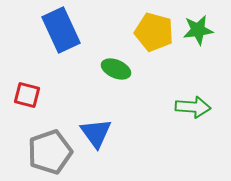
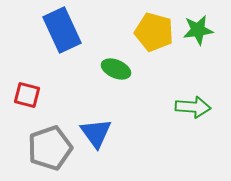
blue rectangle: moved 1 px right
gray pentagon: moved 4 px up
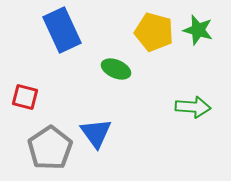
green star: rotated 24 degrees clockwise
red square: moved 2 px left, 2 px down
gray pentagon: rotated 15 degrees counterclockwise
